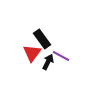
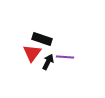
black rectangle: rotated 36 degrees counterclockwise
purple line: moved 4 px right, 1 px down; rotated 24 degrees counterclockwise
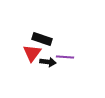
black arrow: rotated 70 degrees clockwise
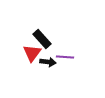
black rectangle: rotated 30 degrees clockwise
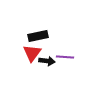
black rectangle: moved 4 px left, 3 px up; rotated 60 degrees counterclockwise
black arrow: moved 1 px left, 1 px up
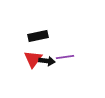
red triangle: moved 1 px right, 6 px down
purple line: rotated 12 degrees counterclockwise
